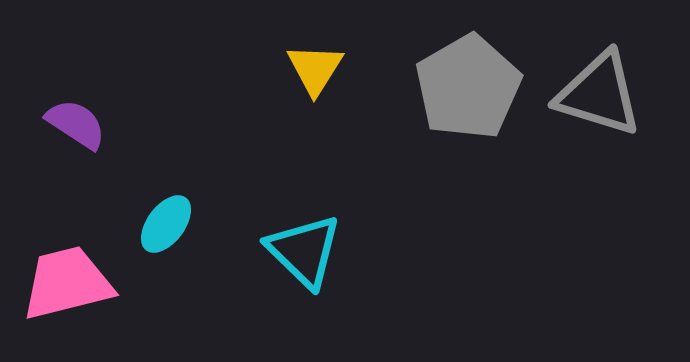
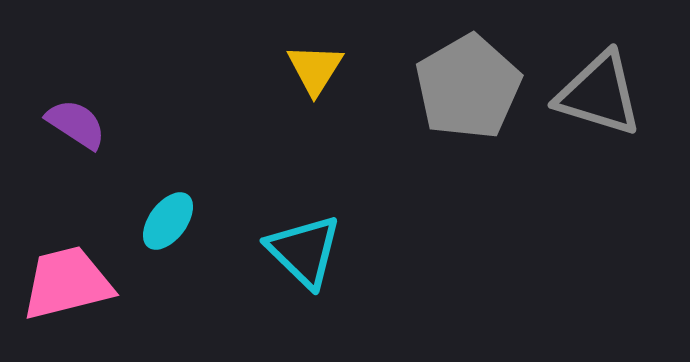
cyan ellipse: moved 2 px right, 3 px up
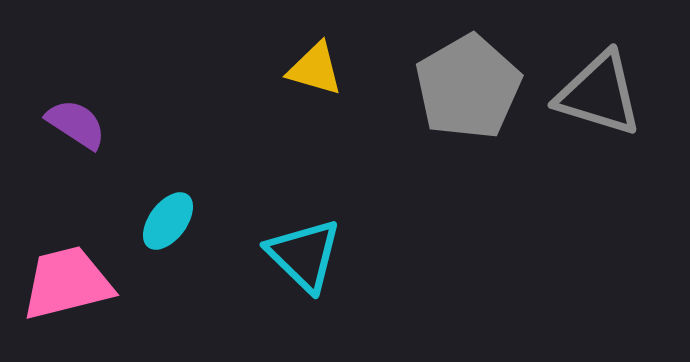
yellow triangle: rotated 46 degrees counterclockwise
cyan triangle: moved 4 px down
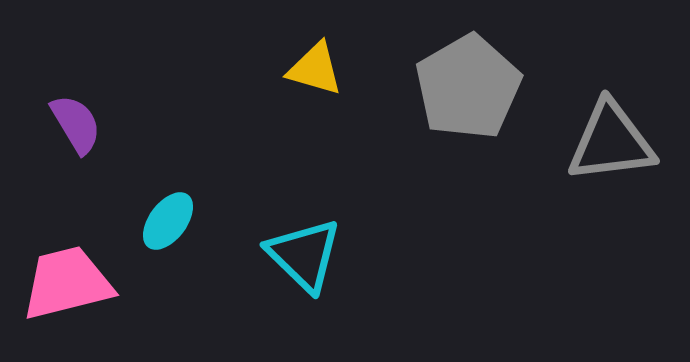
gray triangle: moved 12 px right, 48 px down; rotated 24 degrees counterclockwise
purple semicircle: rotated 26 degrees clockwise
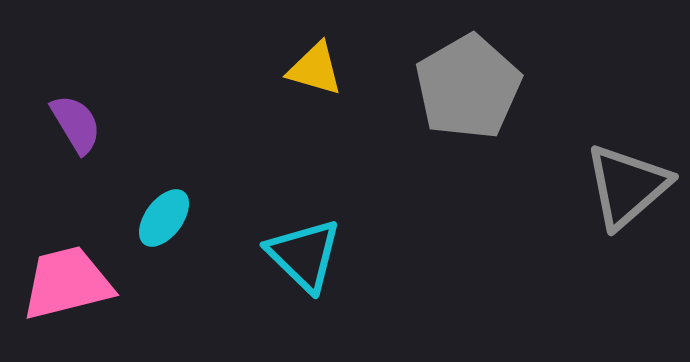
gray triangle: moved 16 px right, 44 px down; rotated 34 degrees counterclockwise
cyan ellipse: moved 4 px left, 3 px up
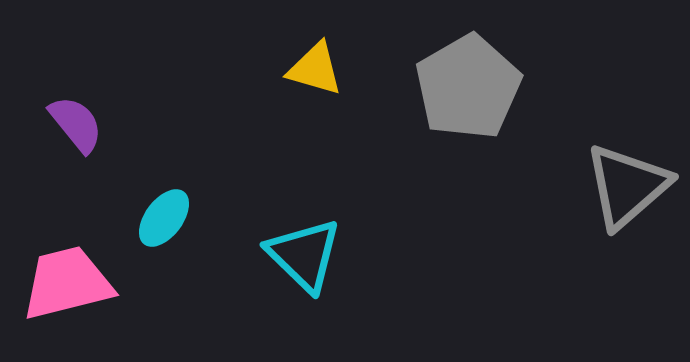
purple semicircle: rotated 8 degrees counterclockwise
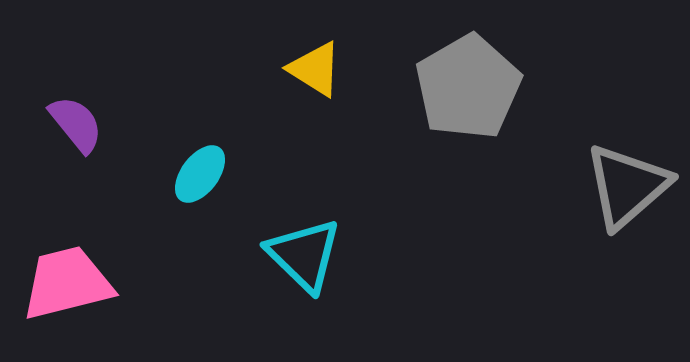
yellow triangle: rotated 16 degrees clockwise
cyan ellipse: moved 36 px right, 44 px up
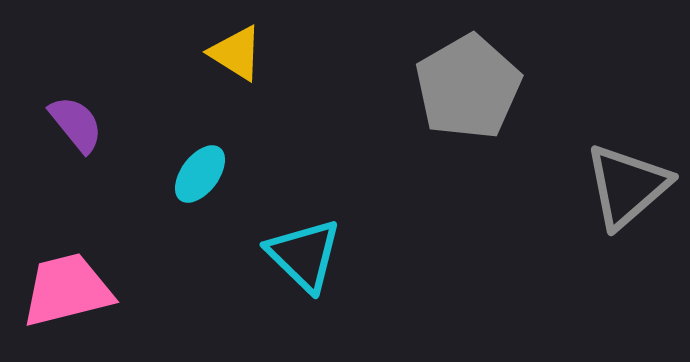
yellow triangle: moved 79 px left, 16 px up
pink trapezoid: moved 7 px down
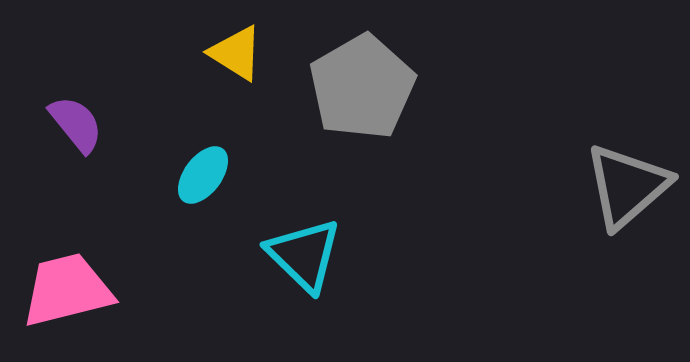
gray pentagon: moved 106 px left
cyan ellipse: moved 3 px right, 1 px down
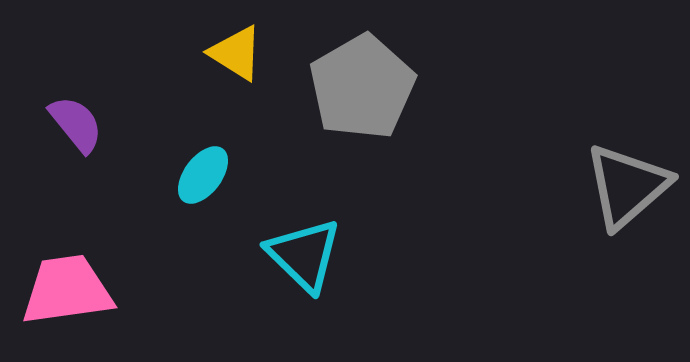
pink trapezoid: rotated 6 degrees clockwise
